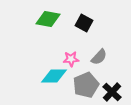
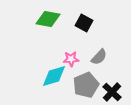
cyan diamond: rotated 16 degrees counterclockwise
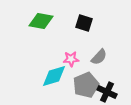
green diamond: moved 7 px left, 2 px down
black square: rotated 12 degrees counterclockwise
black cross: moved 5 px left; rotated 18 degrees counterclockwise
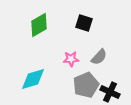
green diamond: moved 2 px left, 4 px down; rotated 40 degrees counterclockwise
cyan diamond: moved 21 px left, 3 px down
black cross: moved 3 px right
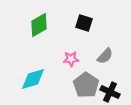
gray semicircle: moved 6 px right, 1 px up
gray pentagon: rotated 15 degrees counterclockwise
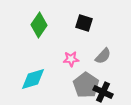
green diamond: rotated 25 degrees counterclockwise
gray semicircle: moved 2 px left
black cross: moved 7 px left
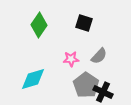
gray semicircle: moved 4 px left
